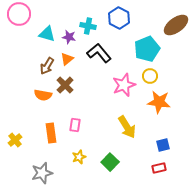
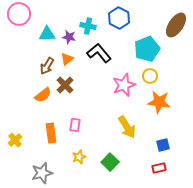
brown ellipse: rotated 20 degrees counterclockwise
cyan triangle: rotated 18 degrees counterclockwise
orange semicircle: rotated 48 degrees counterclockwise
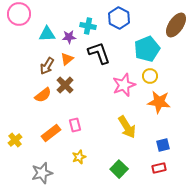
purple star: rotated 16 degrees counterclockwise
black L-shape: rotated 20 degrees clockwise
pink rectangle: rotated 24 degrees counterclockwise
orange rectangle: rotated 60 degrees clockwise
green square: moved 9 px right, 7 px down
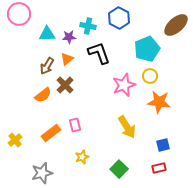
brown ellipse: rotated 15 degrees clockwise
yellow star: moved 3 px right
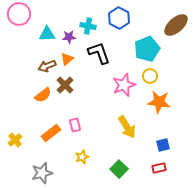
brown arrow: rotated 36 degrees clockwise
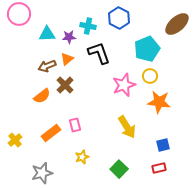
brown ellipse: moved 1 px right, 1 px up
orange semicircle: moved 1 px left, 1 px down
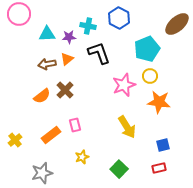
brown arrow: moved 2 px up; rotated 12 degrees clockwise
brown cross: moved 5 px down
orange rectangle: moved 2 px down
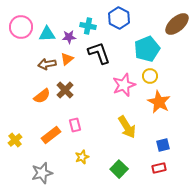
pink circle: moved 2 px right, 13 px down
orange star: rotated 20 degrees clockwise
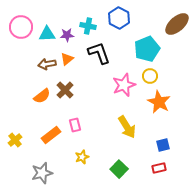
purple star: moved 2 px left, 2 px up
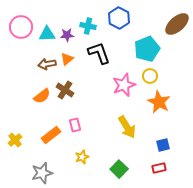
brown cross: rotated 12 degrees counterclockwise
